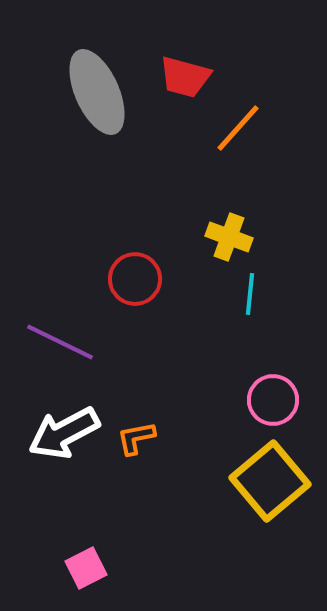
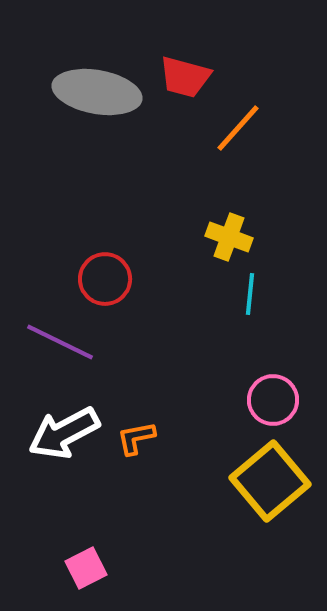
gray ellipse: rotated 56 degrees counterclockwise
red circle: moved 30 px left
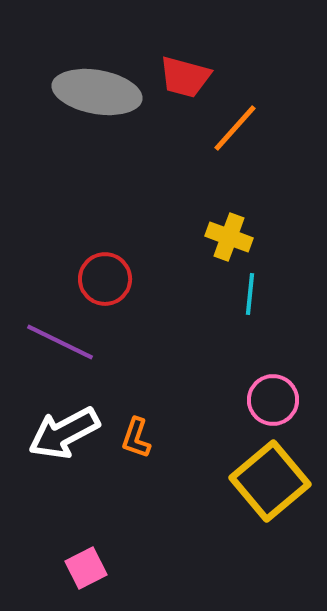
orange line: moved 3 px left
orange L-shape: rotated 60 degrees counterclockwise
